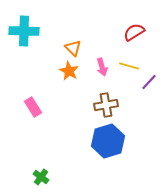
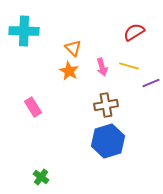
purple line: moved 2 px right, 1 px down; rotated 24 degrees clockwise
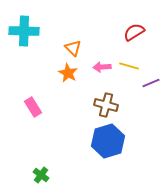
pink arrow: rotated 102 degrees clockwise
orange star: moved 1 px left, 2 px down
brown cross: rotated 25 degrees clockwise
green cross: moved 2 px up
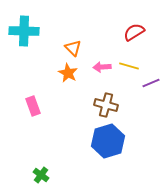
pink rectangle: moved 1 px up; rotated 12 degrees clockwise
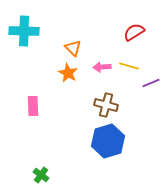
pink rectangle: rotated 18 degrees clockwise
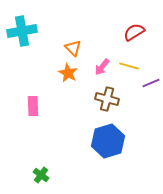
cyan cross: moved 2 px left; rotated 12 degrees counterclockwise
pink arrow: rotated 48 degrees counterclockwise
brown cross: moved 1 px right, 6 px up
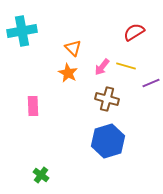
yellow line: moved 3 px left
